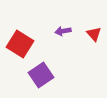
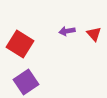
purple arrow: moved 4 px right
purple square: moved 15 px left, 7 px down
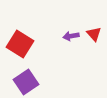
purple arrow: moved 4 px right, 5 px down
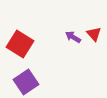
purple arrow: moved 2 px right, 1 px down; rotated 42 degrees clockwise
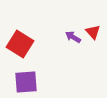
red triangle: moved 1 px left, 2 px up
purple square: rotated 30 degrees clockwise
